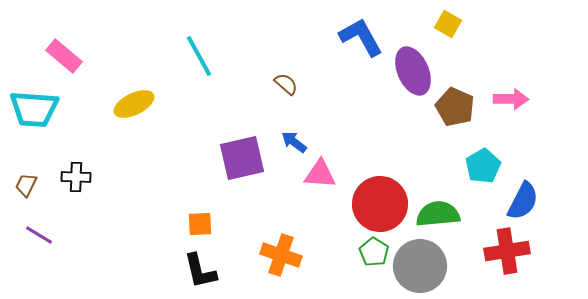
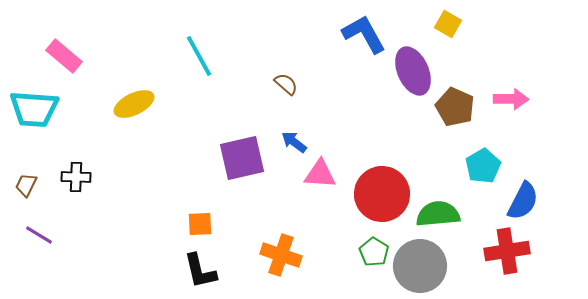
blue L-shape: moved 3 px right, 3 px up
red circle: moved 2 px right, 10 px up
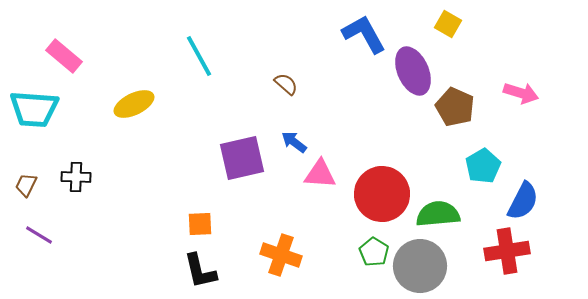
pink arrow: moved 10 px right, 6 px up; rotated 16 degrees clockwise
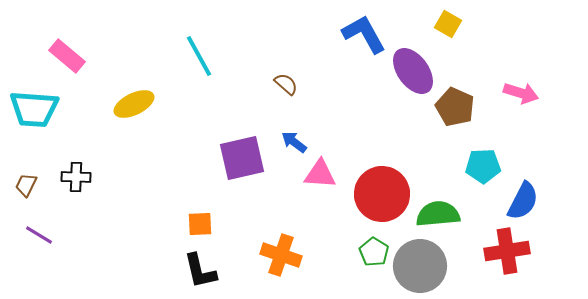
pink rectangle: moved 3 px right
purple ellipse: rotated 12 degrees counterclockwise
cyan pentagon: rotated 28 degrees clockwise
